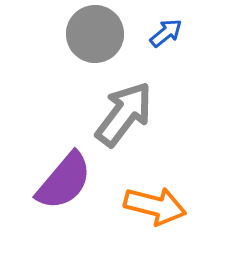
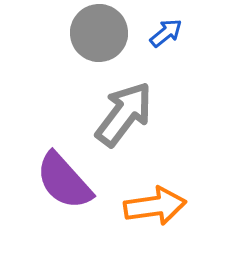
gray circle: moved 4 px right, 1 px up
purple semicircle: rotated 98 degrees clockwise
orange arrow: rotated 22 degrees counterclockwise
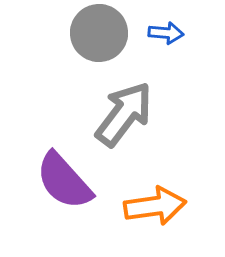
blue arrow: rotated 44 degrees clockwise
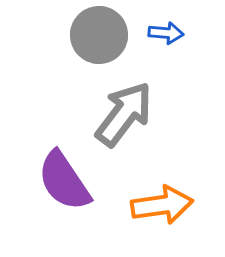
gray circle: moved 2 px down
purple semicircle: rotated 8 degrees clockwise
orange arrow: moved 7 px right, 1 px up
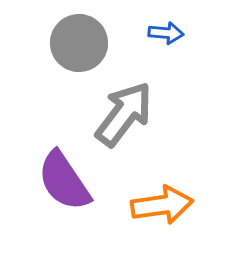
gray circle: moved 20 px left, 8 px down
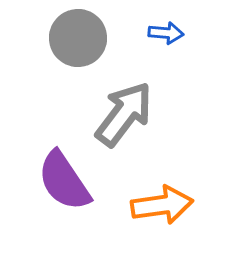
gray circle: moved 1 px left, 5 px up
